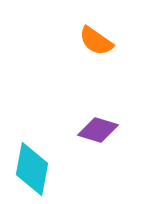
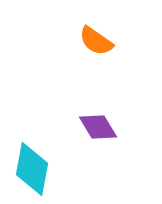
purple diamond: moved 3 px up; rotated 42 degrees clockwise
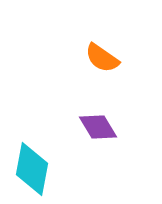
orange semicircle: moved 6 px right, 17 px down
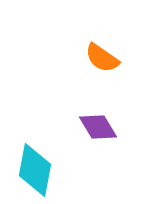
cyan diamond: moved 3 px right, 1 px down
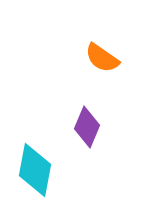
purple diamond: moved 11 px left; rotated 54 degrees clockwise
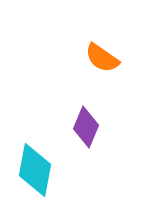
purple diamond: moved 1 px left
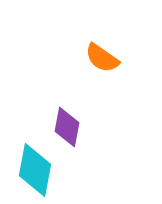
purple diamond: moved 19 px left; rotated 12 degrees counterclockwise
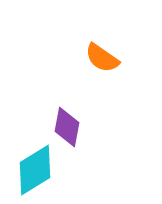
cyan diamond: rotated 48 degrees clockwise
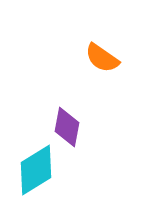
cyan diamond: moved 1 px right
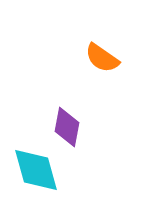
cyan diamond: rotated 74 degrees counterclockwise
